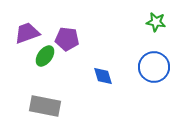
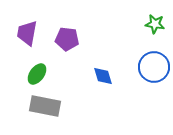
green star: moved 1 px left, 2 px down
purple trapezoid: rotated 60 degrees counterclockwise
green ellipse: moved 8 px left, 18 px down
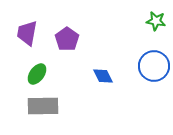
green star: moved 1 px right, 3 px up
purple pentagon: rotated 30 degrees clockwise
blue circle: moved 1 px up
blue diamond: rotated 10 degrees counterclockwise
gray rectangle: moved 2 px left; rotated 12 degrees counterclockwise
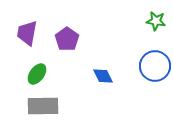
blue circle: moved 1 px right
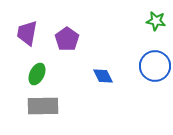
green ellipse: rotated 10 degrees counterclockwise
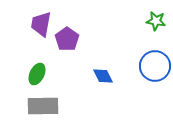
purple trapezoid: moved 14 px right, 9 px up
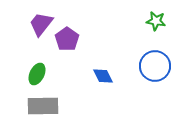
purple trapezoid: rotated 28 degrees clockwise
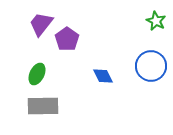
green star: rotated 18 degrees clockwise
blue circle: moved 4 px left
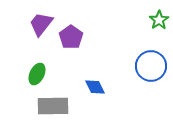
green star: moved 3 px right, 1 px up; rotated 12 degrees clockwise
purple pentagon: moved 4 px right, 2 px up
blue diamond: moved 8 px left, 11 px down
gray rectangle: moved 10 px right
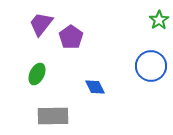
gray rectangle: moved 10 px down
